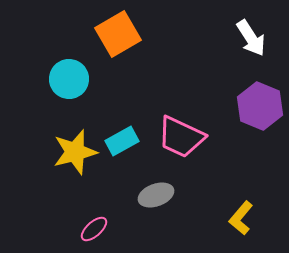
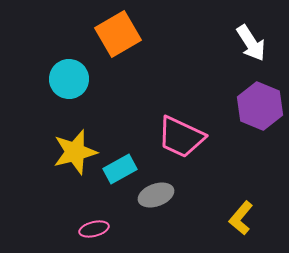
white arrow: moved 5 px down
cyan rectangle: moved 2 px left, 28 px down
pink ellipse: rotated 28 degrees clockwise
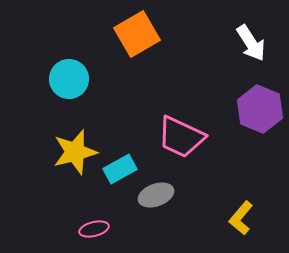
orange square: moved 19 px right
purple hexagon: moved 3 px down
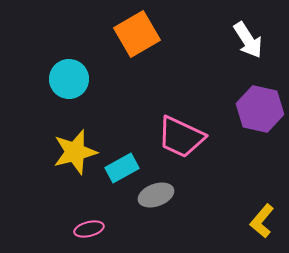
white arrow: moved 3 px left, 3 px up
purple hexagon: rotated 9 degrees counterclockwise
cyan rectangle: moved 2 px right, 1 px up
yellow L-shape: moved 21 px right, 3 px down
pink ellipse: moved 5 px left
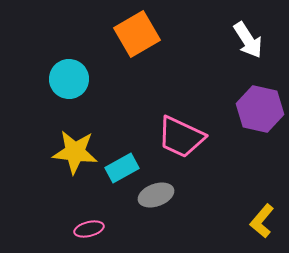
yellow star: rotated 21 degrees clockwise
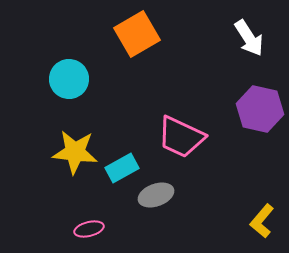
white arrow: moved 1 px right, 2 px up
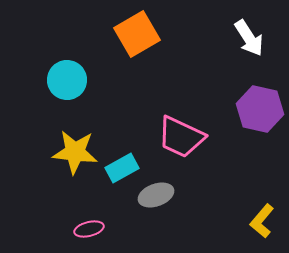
cyan circle: moved 2 px left, 1 px down
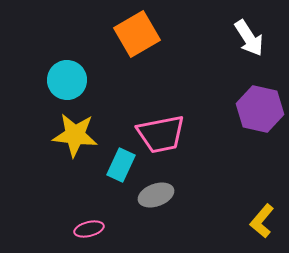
pink trapezoid: moved 20 px left, 3 px up; rotated 36 degrees counterclockwise
yellow star: moved 17 px up
cyan rectangle: moved 1 px left, 3 px up; rotated 36 degrees counterclockwise
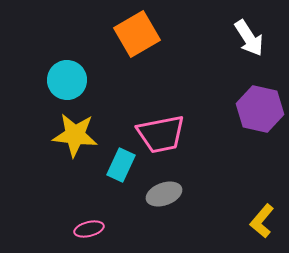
gray ellipse: moved 8 px right, 1 px up
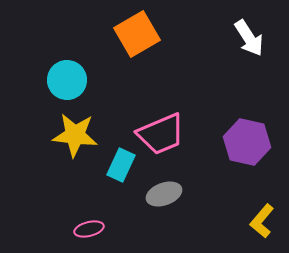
purple hexagon: moved 13 px left, 33 px down
pink trapezoid: rotated 12 degrees counterclockwise
